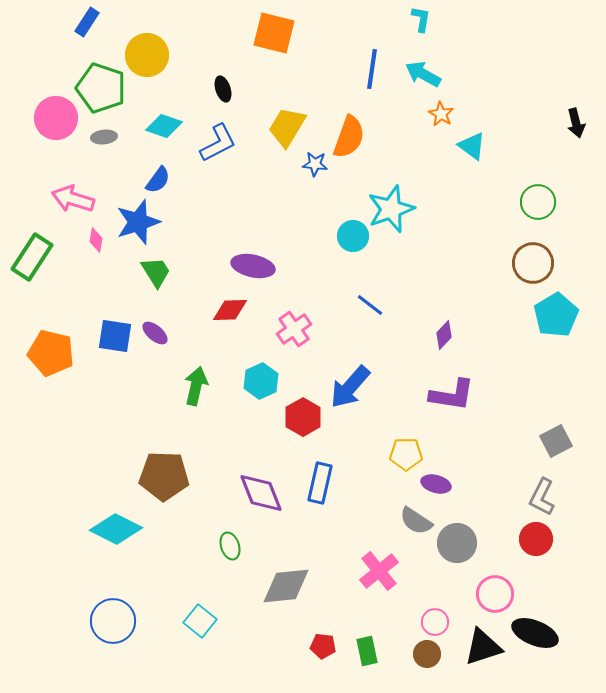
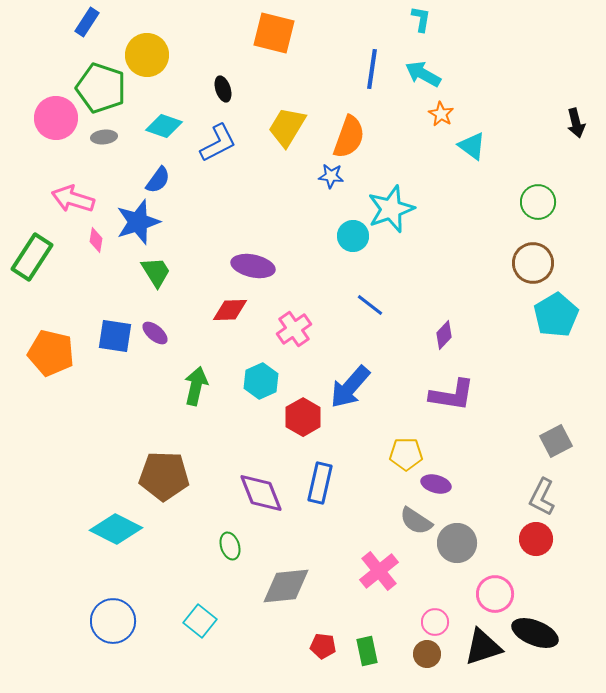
blue star at (315, 164): moved 16 px right, 12 px down
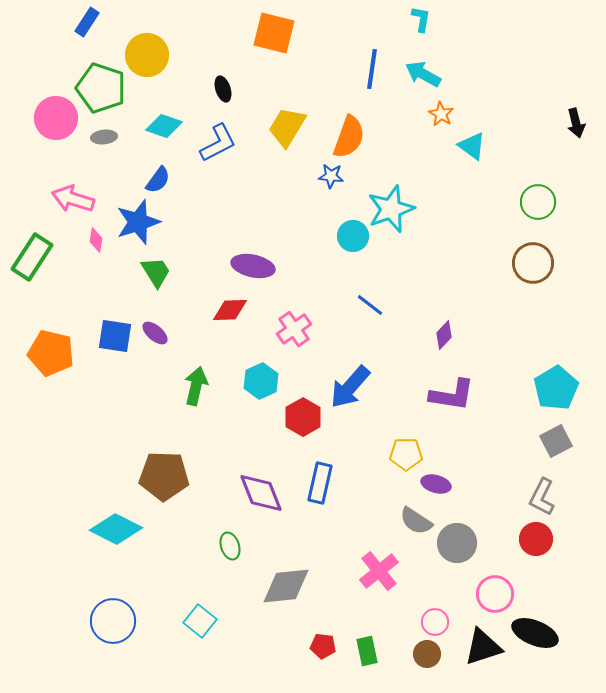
cyan pentagon at (556, 315): moved 73 px down
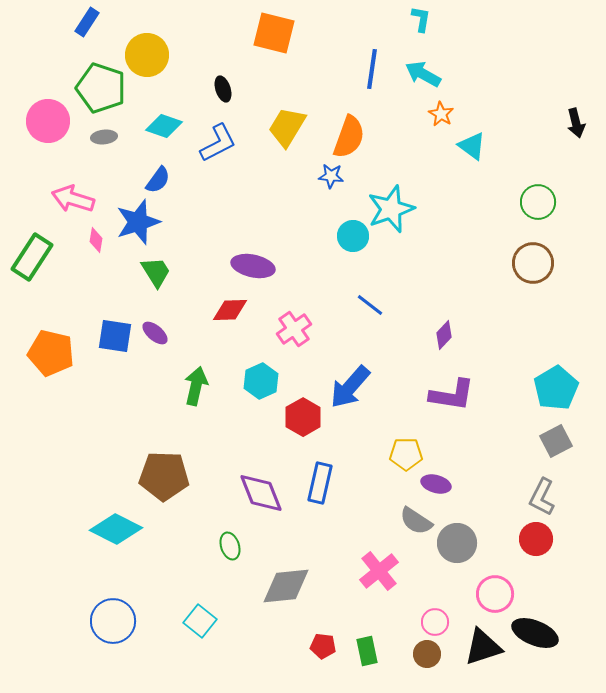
pink circle at (56, 118): moved 8 px left, 3 px down
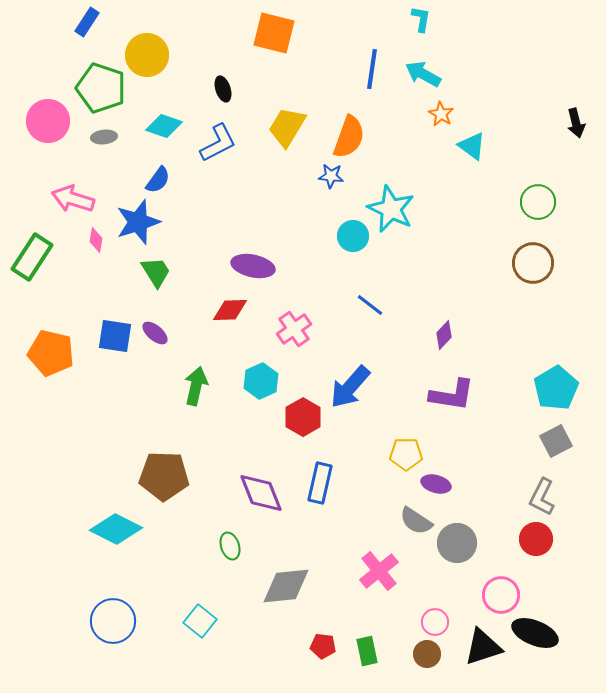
cyan star at (391, 209): rotated 27 degrees counterclockwise
pink circle at (495, 594): moved 6 px right, 1 px down
